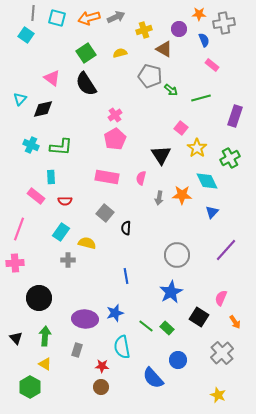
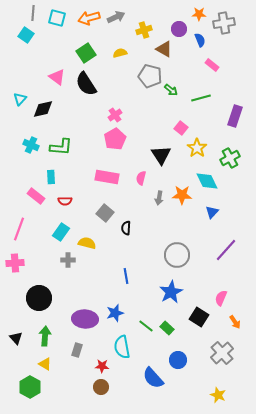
blue semicircle at (204, 40): moved 4 px left
pink triangle at (52, 78): moved 5 px right, 1 px up
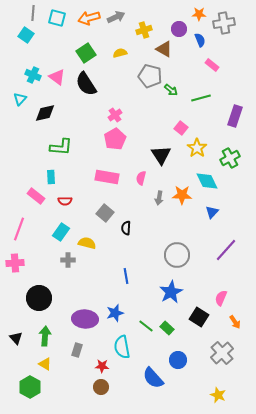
black diamond at (43, 109): moved 2 px right, 4 px down
cyan cross at (31, 145): moved 2 px right, 70 px up
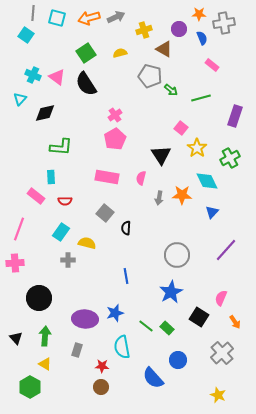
blue semicircle at (200, 40): moved 2 px right, 2 px up
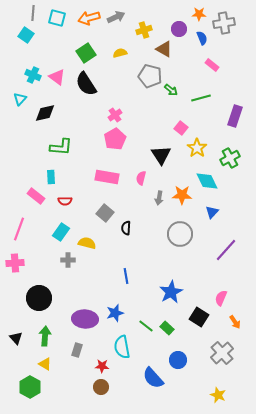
gray circle at (177, 255): moved 3 px right, 21 px up
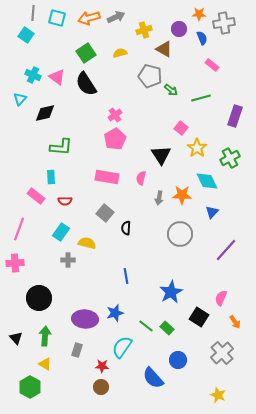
cyan semicircle at (122, 347): rotated 45 degrees clockwise
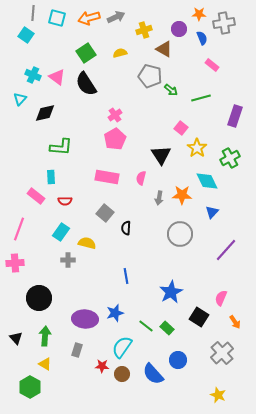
blue semicircle at (153, 378): moved 4 px up
brown circle at (101, 387): moved 21 px right, 13 px up
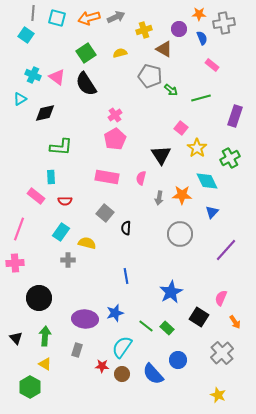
cyan triangle at (20, 99): rotated 16 degrees clockwise
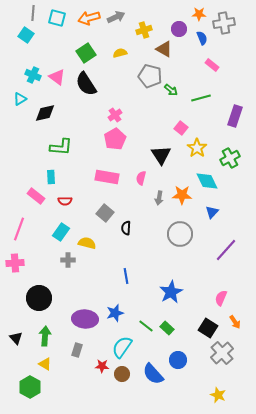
black square at (199, 317): moved 9 px right, 11 px down
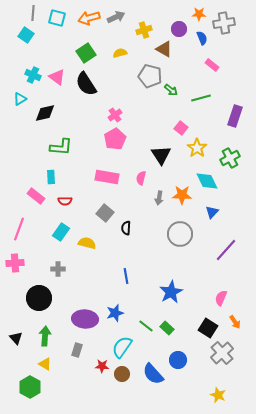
gray cross at (68, 260): moved 10 px left, 9 px down
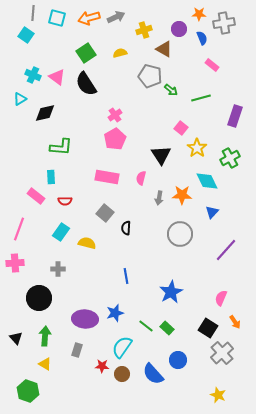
green hexagon at (30, 387): moved 2 px left, 4 px down; rotated 10 degrees counterclockwise
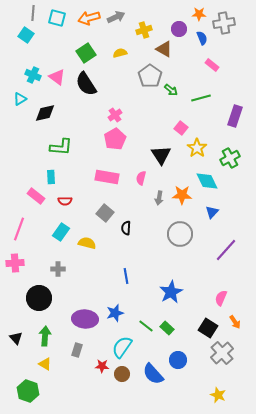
gray pentagon at (150, 76): rotated 20 degrees clockwise
